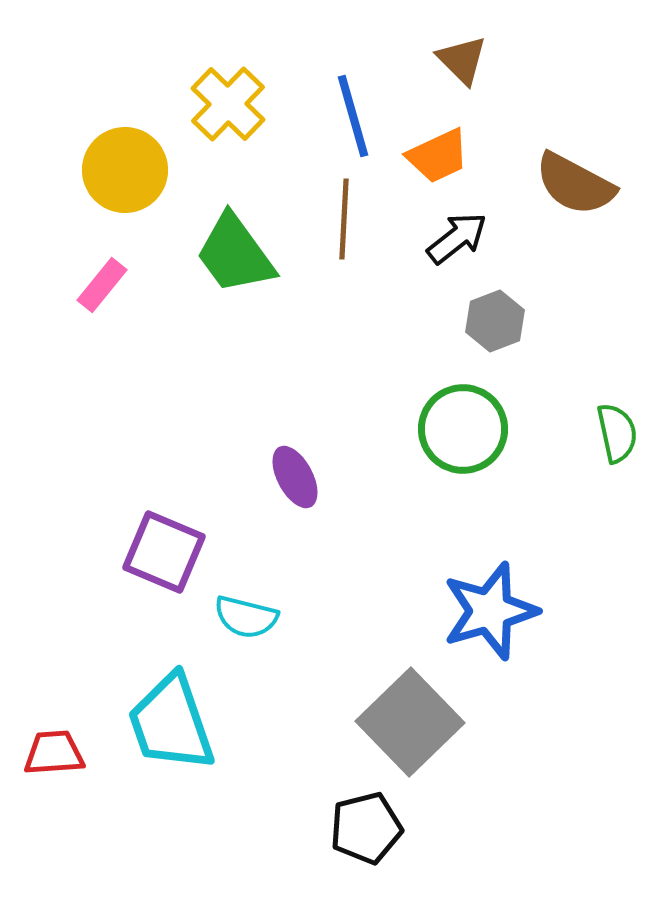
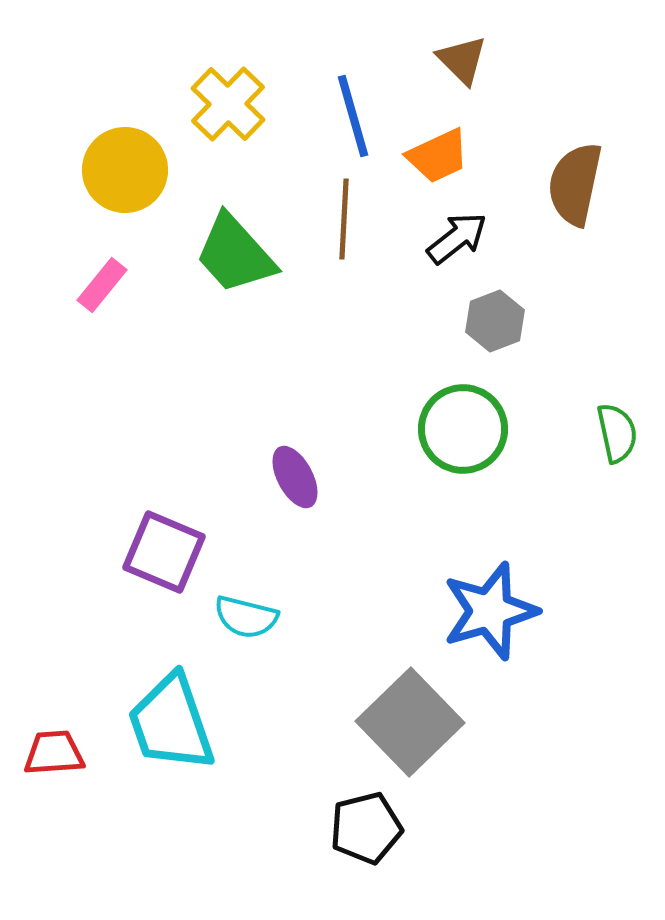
brown semicircle: rotated 74 degrees clockwise
green trapezoid: rotated 6 degrees counterclockwise
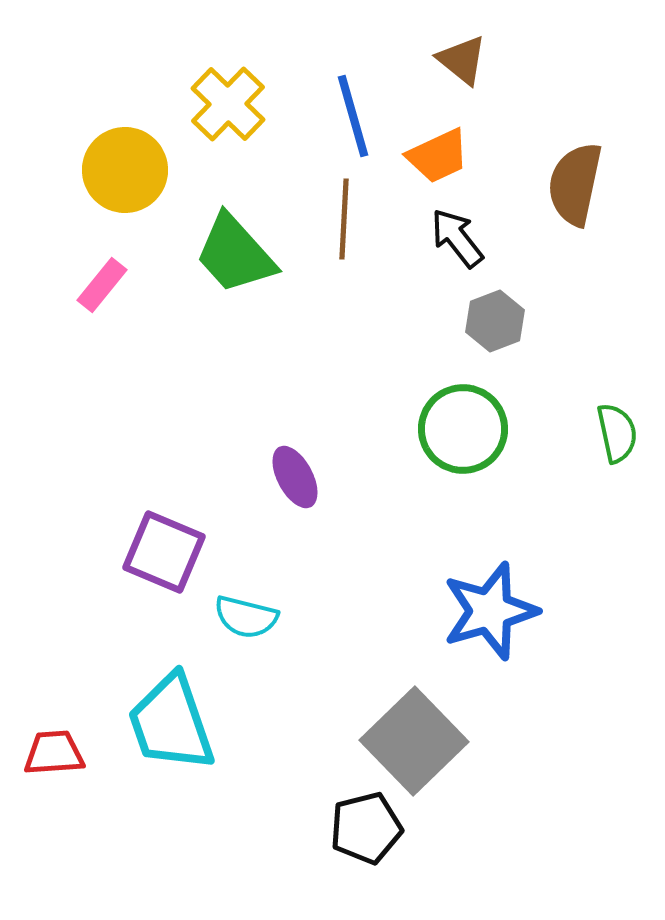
brown triangle: rotated 6 degrees counterclockwise
black arrow: rotated 90 degrees counterclockwise
gray square: moved 4 px right, 19 px down
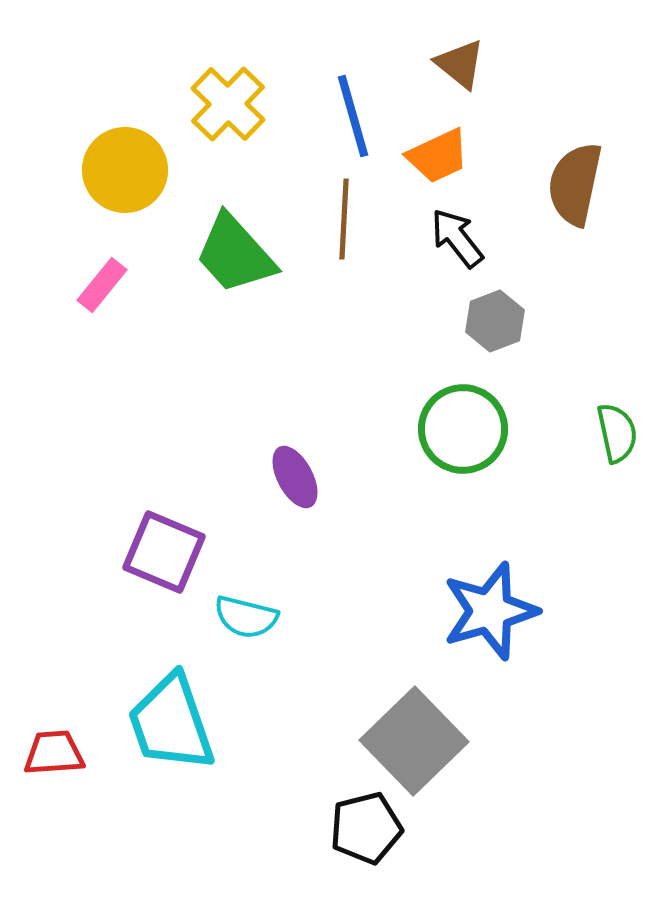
brown triangle: moved 2 px left, 4 px down
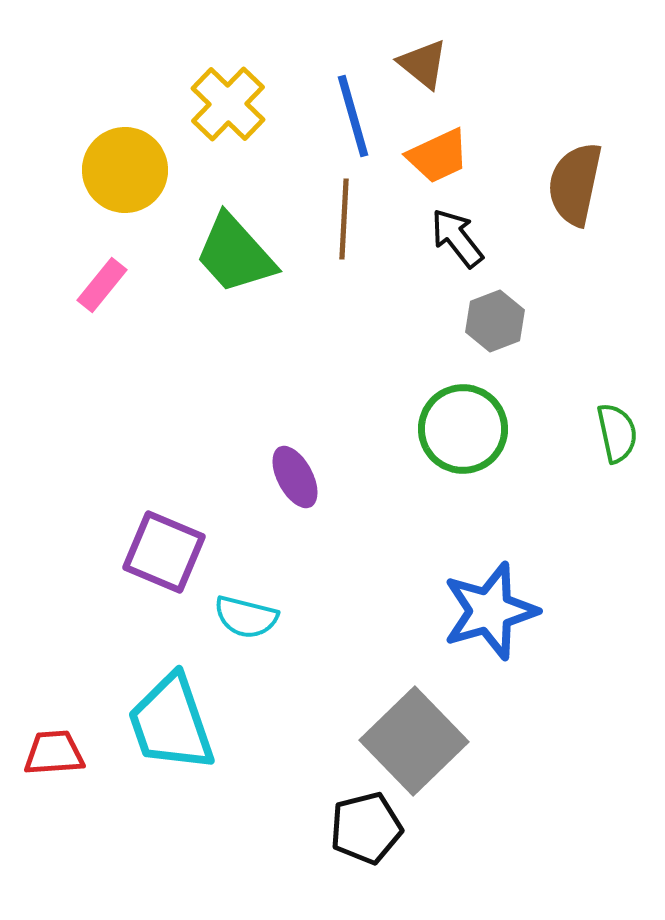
brown triangle: moved 37 px left
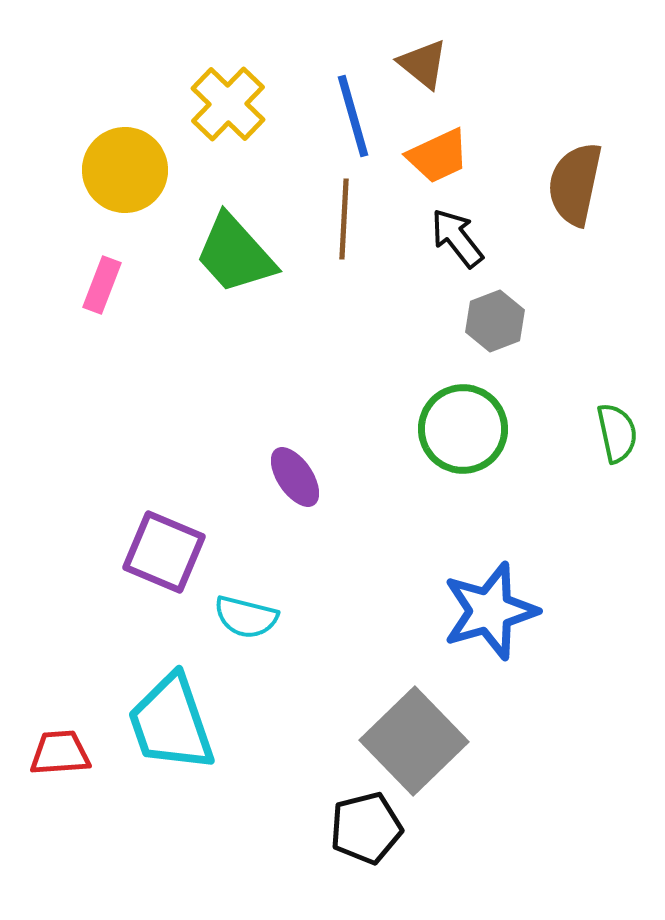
pink rectangle: rotated 18 degrees counterclockwise
purple ellipse: rotated 6 degrees counterclockwise
red trapezoid: moved 6 px right
